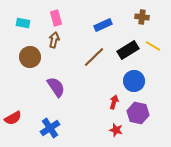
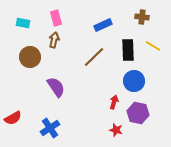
black rectangle: rotated 60 degrees counterclockwise
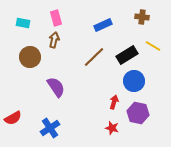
black rectangle: moved 1 px left, 5 px down; rotated 60 degrees clockwise
red star: moved 4 px left, 2 px up
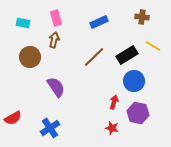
blue rectangle: moved 4 px left, 3 px up
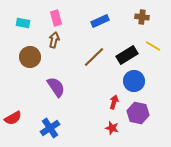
blue rectangle: moved 1 px right, 1 px up
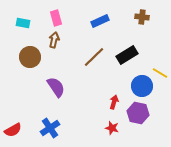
yellow line: moved 7 px right, 27 px down
blue circle: moved 8 px right, 5 px down
red semicircle: moved 12 px down
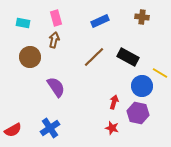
black rectangle: moved 1 px right, 2 px down; rotated 60 degrees clockwise
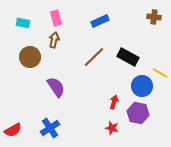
brown cross: moved 12 px right
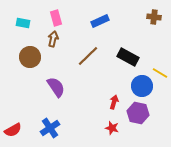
brown arrow: moved 1 px left, 1 px up
brown line: moved 6 px left, 1 px up
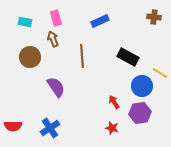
cyan rectangle: moved 2 px right, 1 px up
brown arrow: rotated 35 degrees counterclockwise
brown line: moved 6 px left; rotated 50 degrees counterclockwise
red arrow: rotated 48 degrees counterclockwise
purple hexagon: moved 2 px right; rotated 20 degrees counterclockwise
red semicircle: moved 4 px up; rotated 30 degrees clockwise
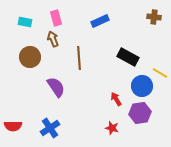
brown line: moved 3 px left, 2 px down
red arrow: moved 2 px right, 3 px up
